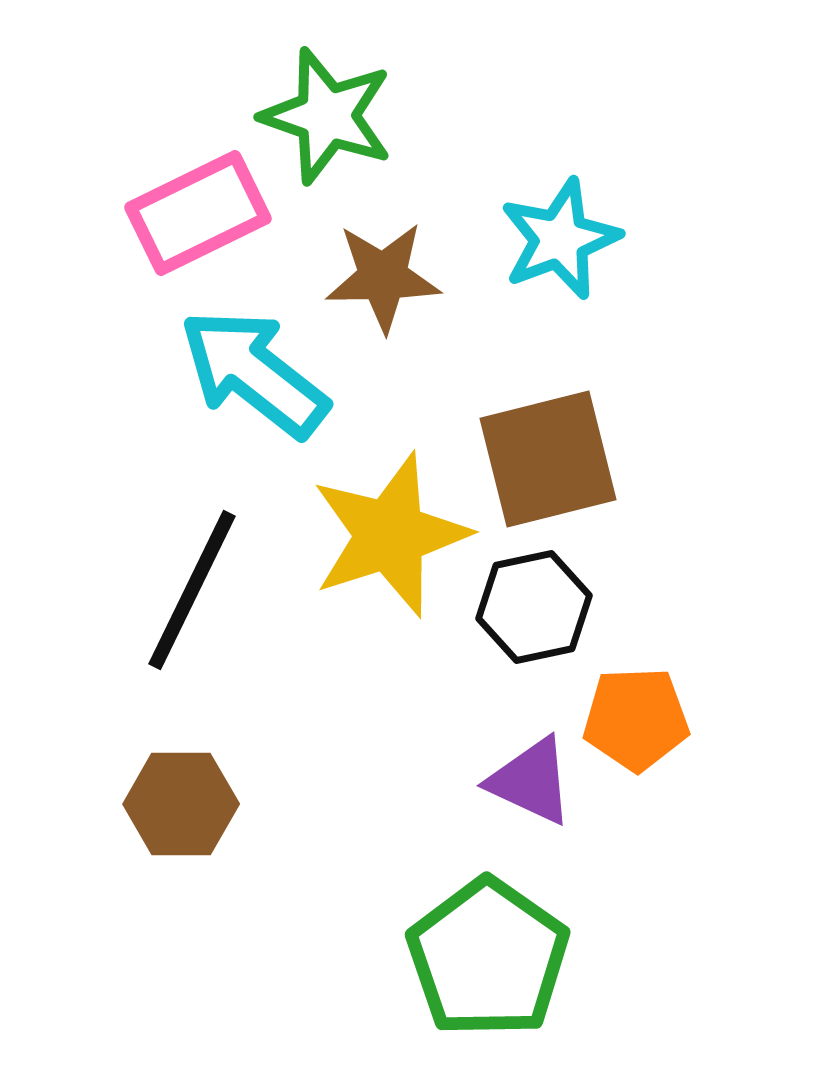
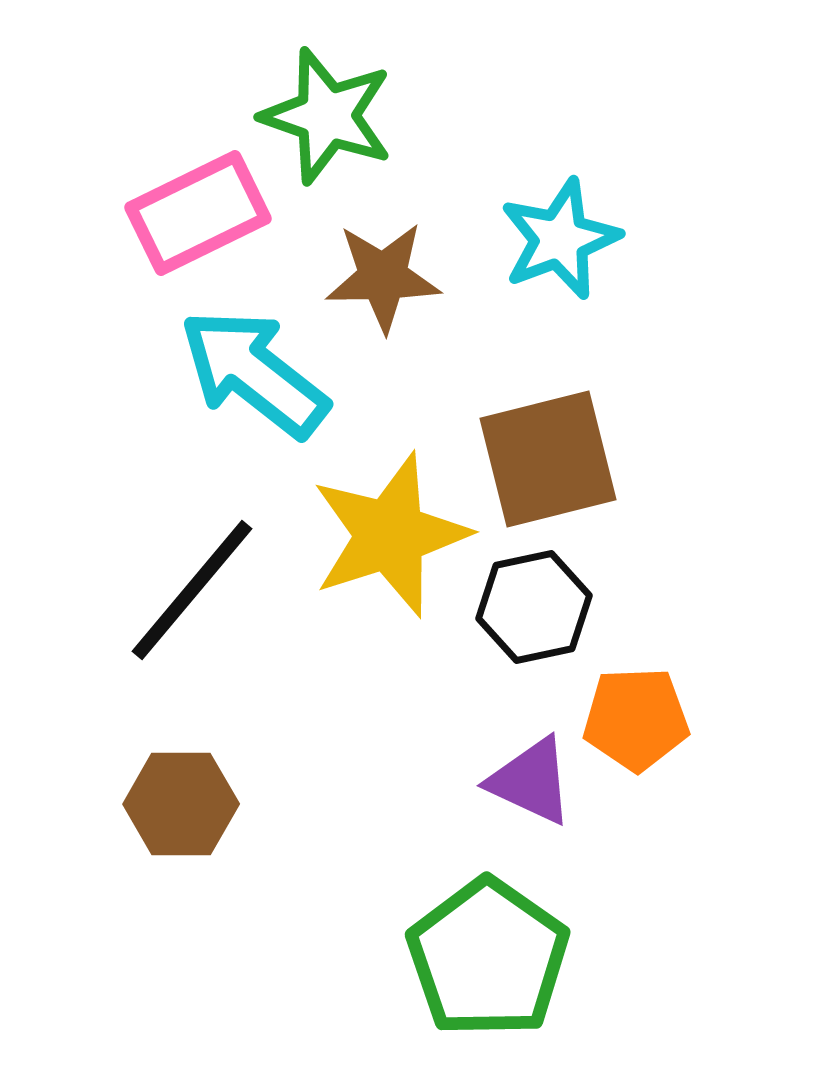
black line: rotated 14 degrees clockwise
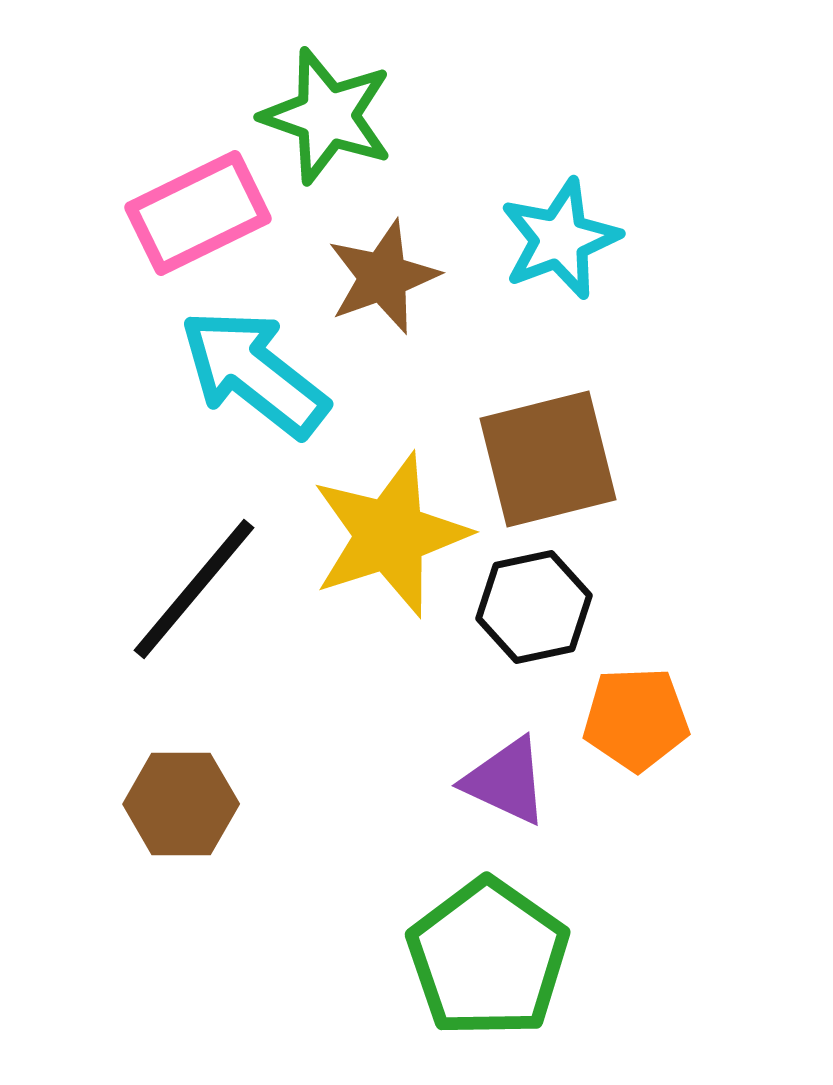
brown star: rotated 19 degrees counterclockwise
black line: moved 2 px right, 1 px up
purple triangle: moved 25 px left
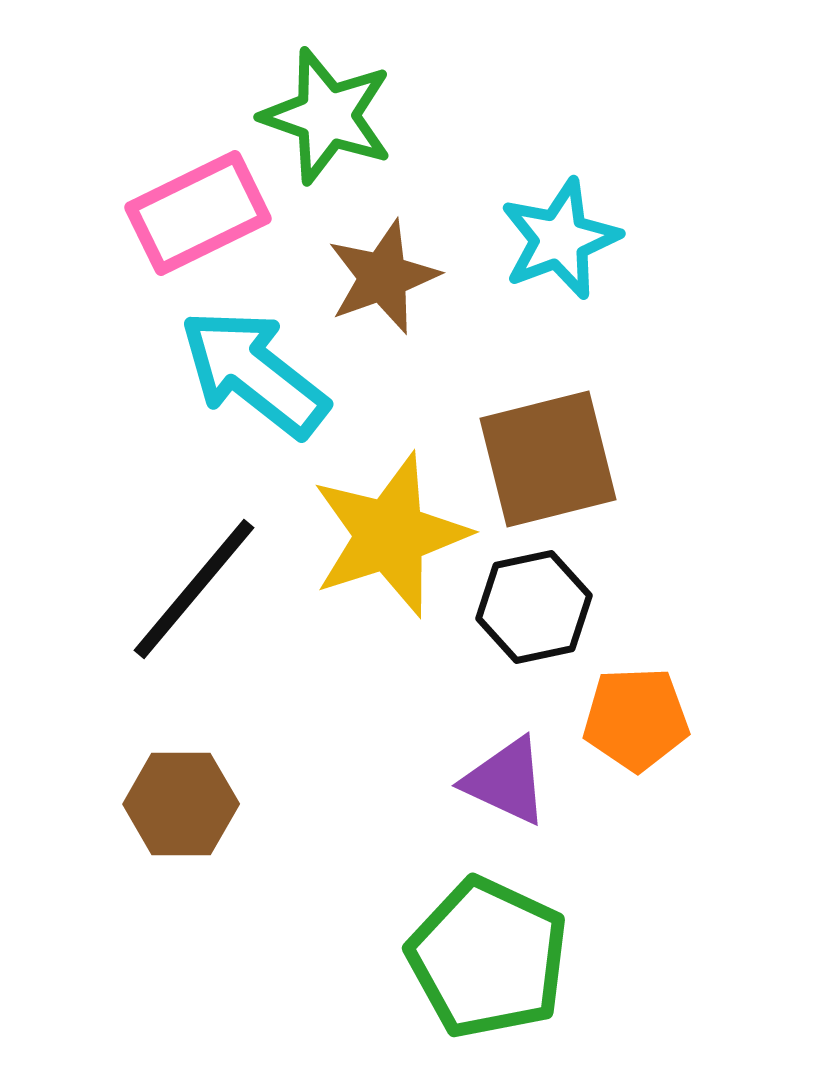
green pentagon: rotated 10 degrees counterclockwise
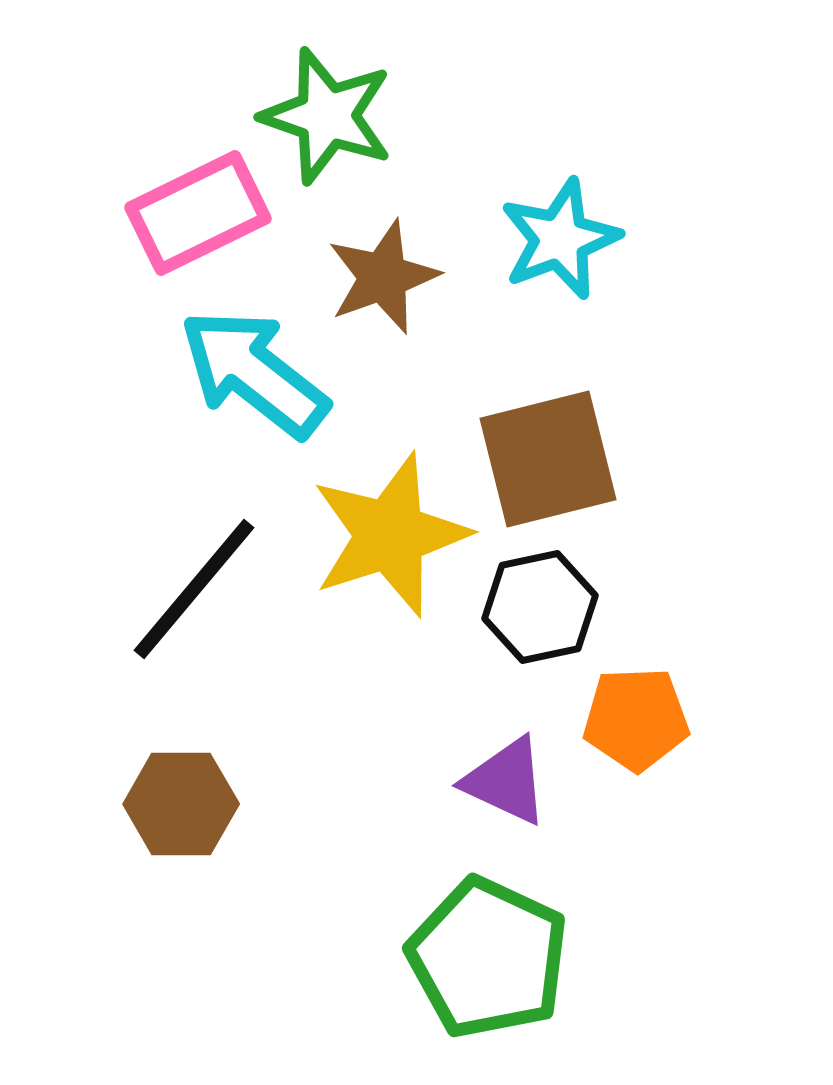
black hexagon: moved 6 px right
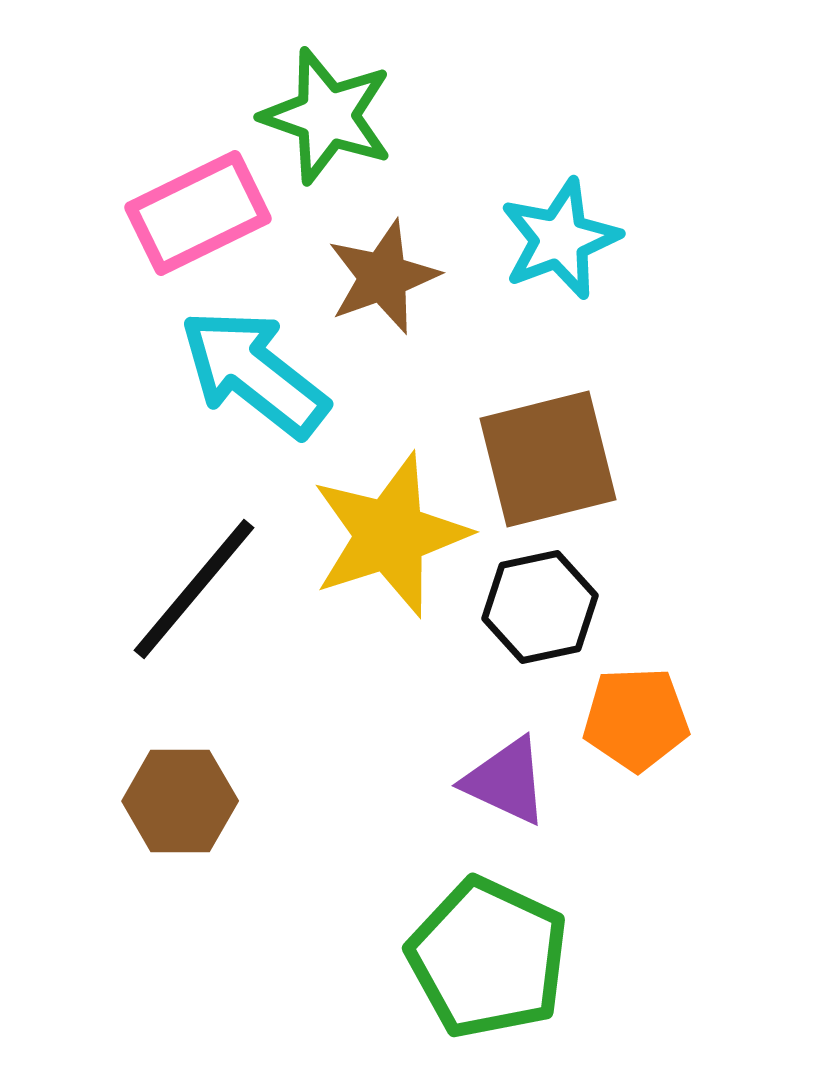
brown hexagon: moved 1 px left, 3 px up
